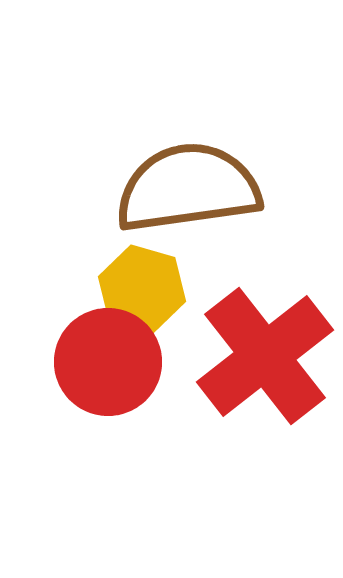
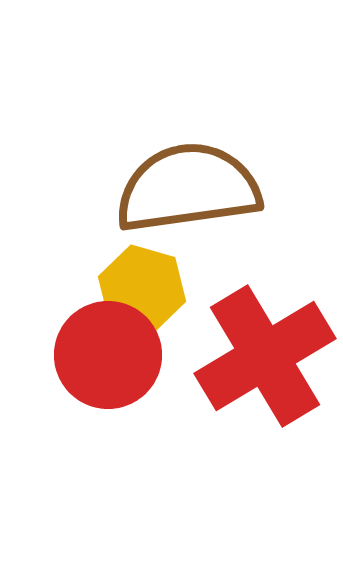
red cross: rotated 7 degrees clockwise
red circle: moved 7 px up
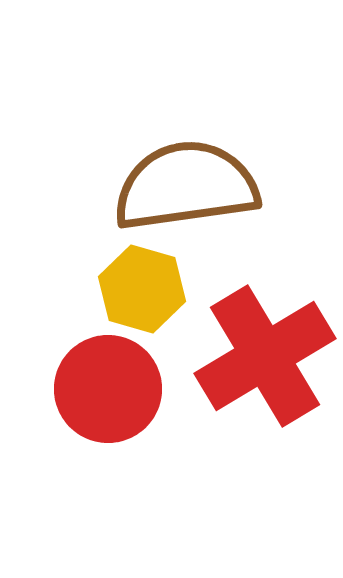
brown semicircle: moved 2 px left, 2 px up
red circle: moved 34 px down
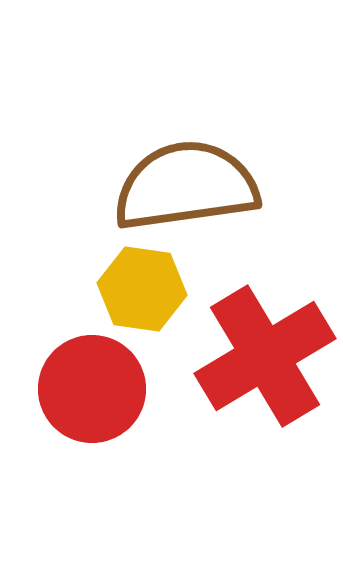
yellow hexagon: rotated 8 degrees counterclockwise
red circle: moved 16 px left
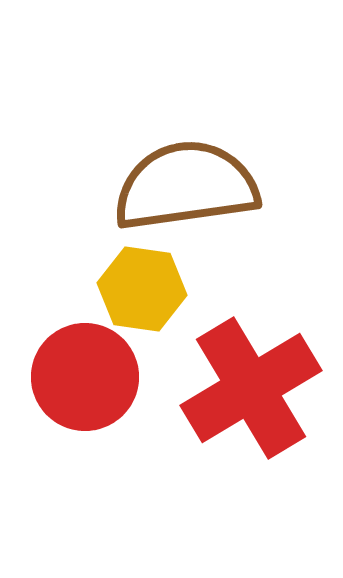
red cross: moved 14 px left, 32 px down
red circle: moved 7 px left, 12 px up
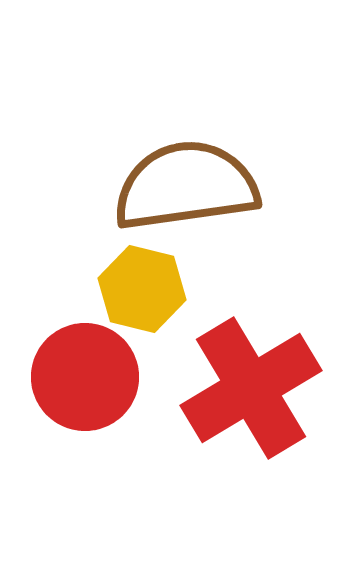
yellow hexagon: rotated 6 degrees clockwise
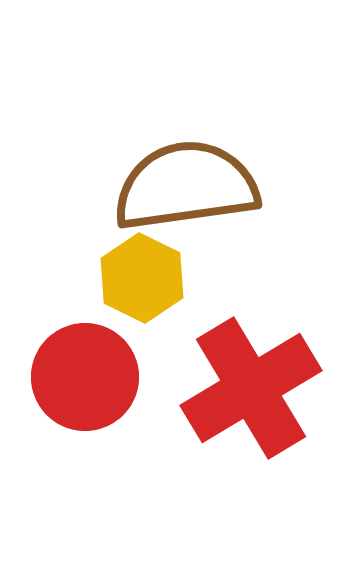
yellow hexagon: moved 11 px up; rotated 12 degrees clockwise
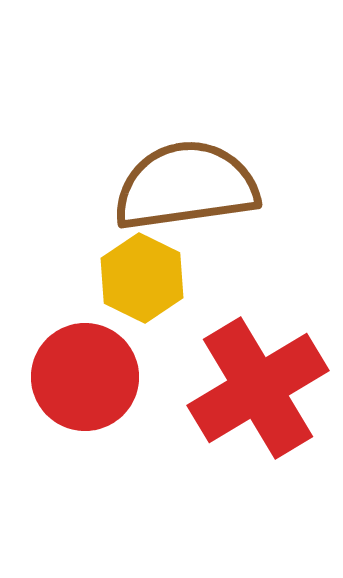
red cross: moved 7 px right
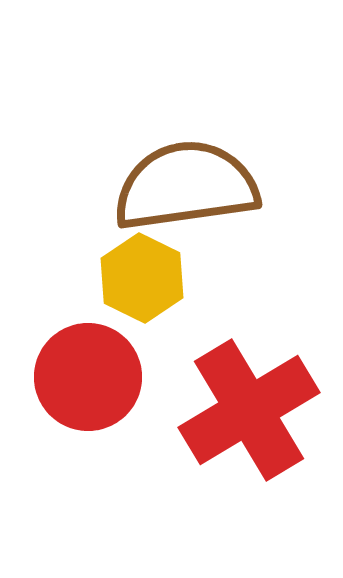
red circle: moved 3 px right
red cross: moved 9 px left, 22 px down
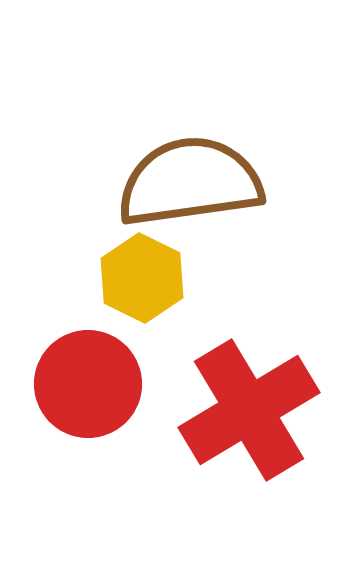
brown semicircle: moved 4 px right, 4 px up
red circle: moved 7 px down
